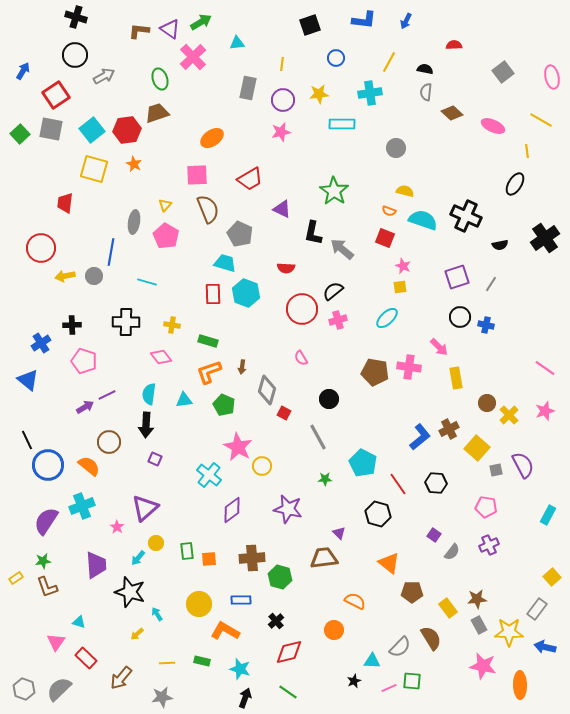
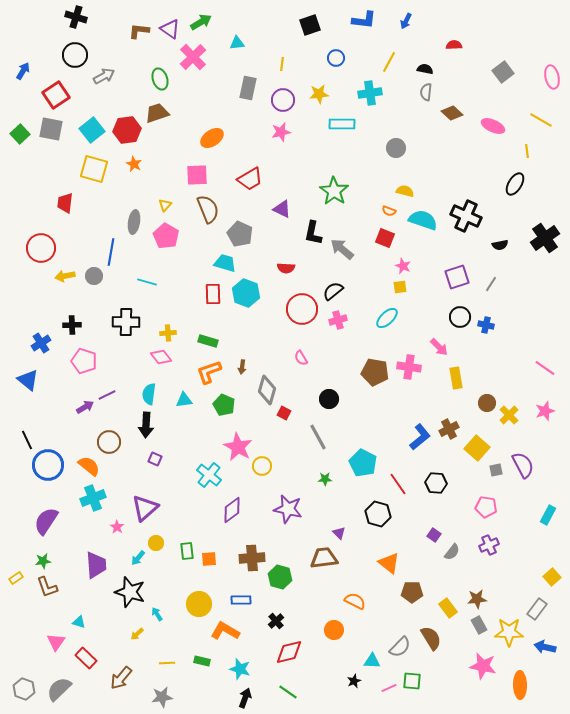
yellow cross at (172, 325): moved 4 px left, 8 px down; rotated 14 degrees counterclockwise
cyan cross at (82, 506): moved 11 px right, 8 px up
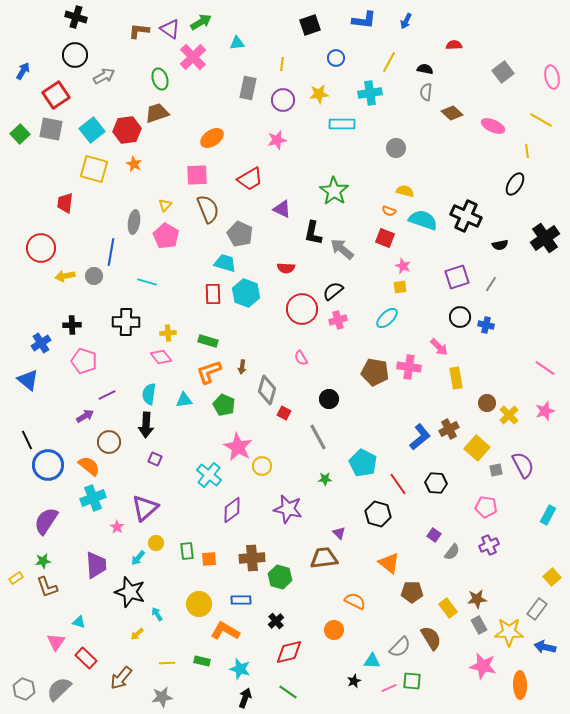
pink star at (281, 132): moved 4 px left, 8 px down
purple arrow at (85, 407): moved 9 px down
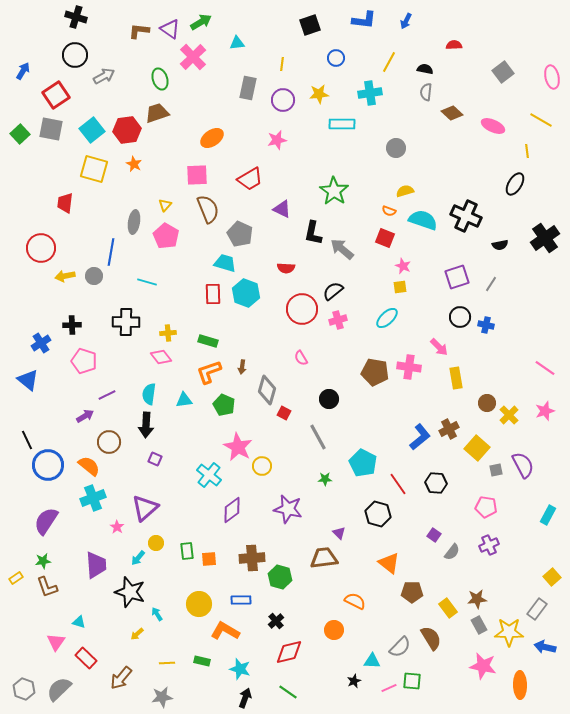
yellow semicircle at (405, 191): rotated 30 degrees counterclockwise
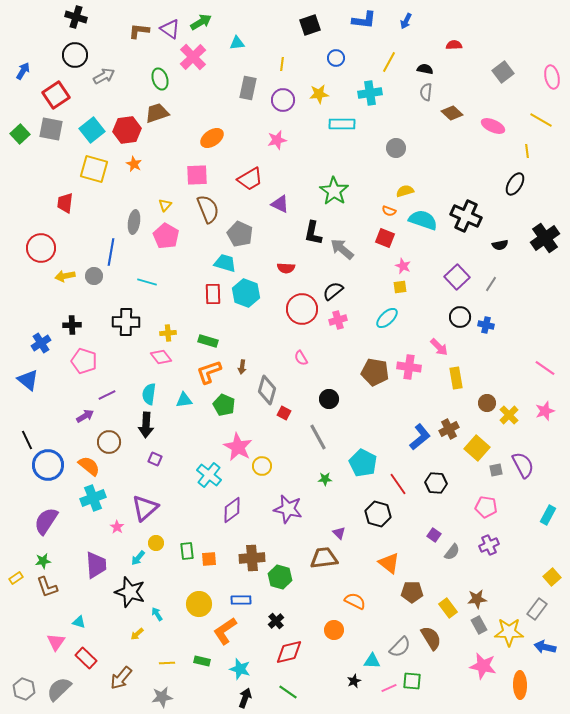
purple triangle at (282, 209): moved 2 px left, 5 px up
purple square at (457, 277): rotated 25 degrees counterclockwise
orange L-shape at (225, 631): rotated 64 degrees counterclockwise
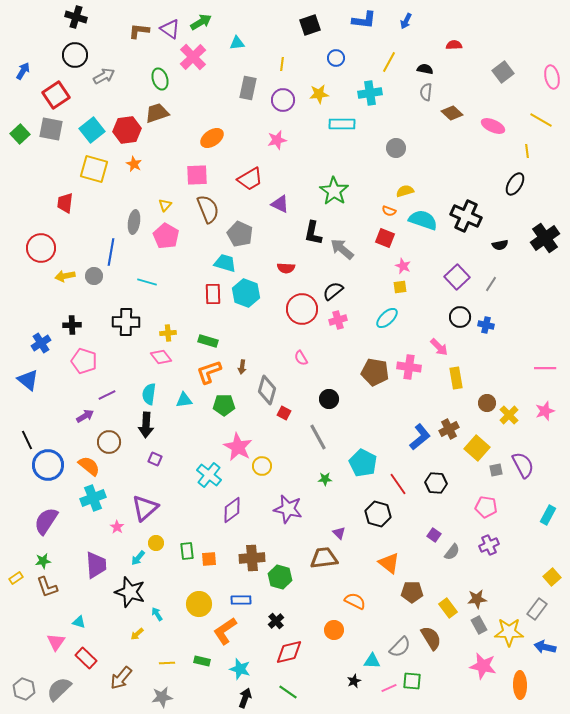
pink line at (545, 368): rotated 35 degrees counterclockwise
green pentagon at (224, 405): rotated 25 degrees counterclockwise
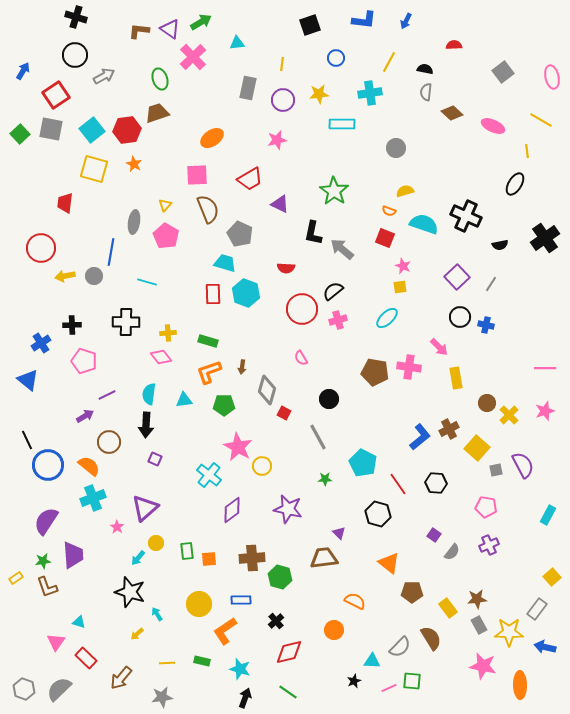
cyan semicircle at (423, 220): moved 1 px right, 4 px down
purple trapezoid at (96, 565): moved 23 px left, 10 px up
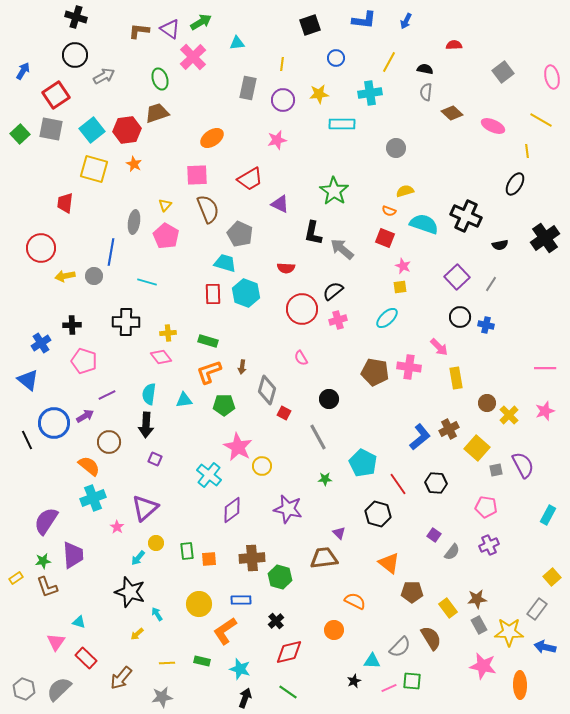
blue circle at (48, 465): moved 6 px right, 42 px up
